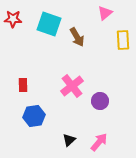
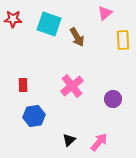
purple circle: moved 13 px right, 2 px up
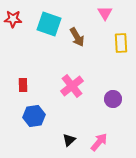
pink triangle: rotated 21 degrees counterclockwise
yellow rectangle: moved 2 px left, 3 px down
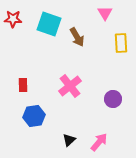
pink cross: moved 2 px left
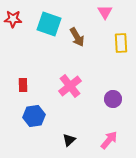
pink triangle: moved 1 px up
pink arrow: moved 10 px right, 2 px up
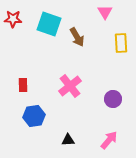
black triangle: moved 1 px left; rotated 40 degrees clockwise
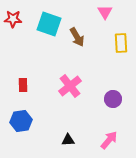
blue hexagon: moved 13 px left, 5 px down
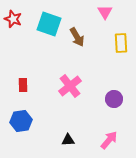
red star: rotated 18 degrees clockwise
purple circle: moved 1 px right
